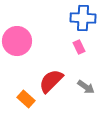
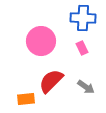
pink circle: moved 24 px right
pink rectangle: moved 3 px right, 1 px down
orange rectangle: rotated 48 degrees counterclockwise
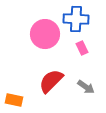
blue cross: moved 7 px left, 1 px down
pink circle: moved 4 px right, 7 px up
orange rectangle: moved 12 px left, 1 px down; rotated 18 degrees clockwise
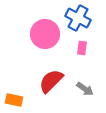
blue cross: moved 2 px right, 1 px up; rotated 25 degrees clockwise
pink rectangle: rotated 32 degrees clockwise
gray arrow: moved 1 px left, 2 px down
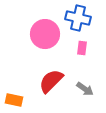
blue cross: rotated 15 degrees counterclockwise
